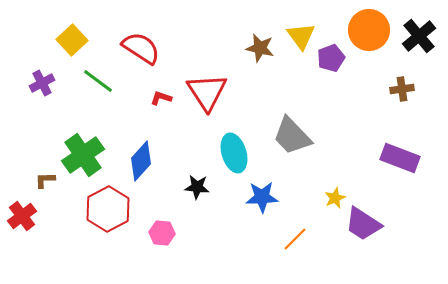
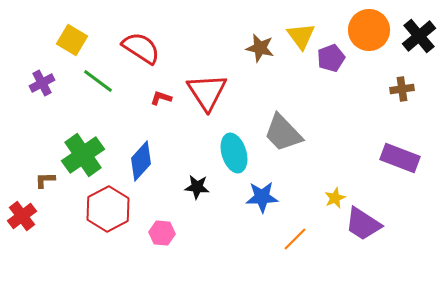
yellow square: rotated 16 degrees counterclockwise
gray trapezoid: moved 9 px left, 3 px up
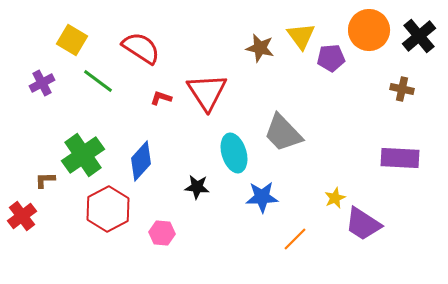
purple pentagon: rotated 16 degrees clockwise
brown cross: rotated 20 degrees clockwise
purple rectangle: rotated 18 degrees counterclockwise
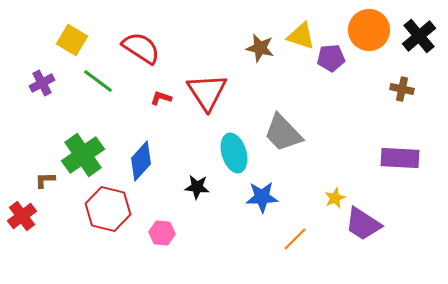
yellow triangle: rotated 36 degrees counterclockwise
red hexagon: rotated 18 degrees counterclockwise
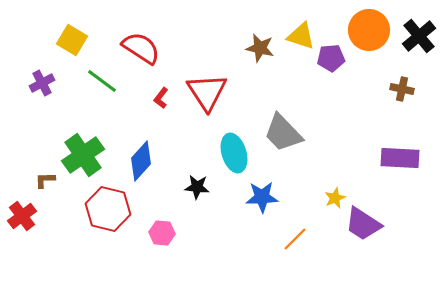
green line: moved 4 px right
red L-shape: rotated 70 degrees counterclockwise
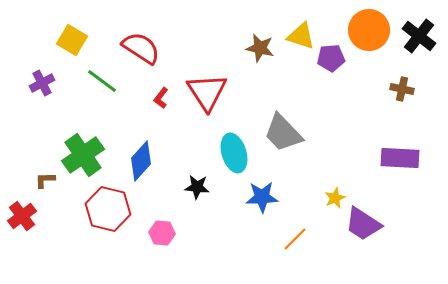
black cross: rotated 12 degrees counterclockwise
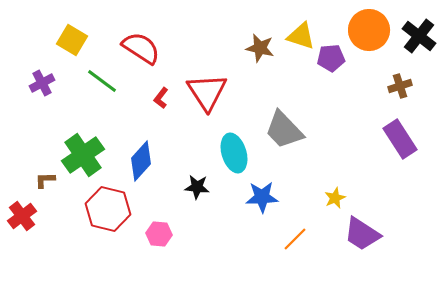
brown cross: moved 2 px left, 3 px up; rotated 30 degrees counterclockwise
gray trapezoid: moved 1 px right, 3 px up
purple rectangle: moved 19 px up; rotated 54 degrees clockwise
purple trapezoid: moved 1 px left, 10 px down
pink hexagon: moved 3 px left, 1 px down
